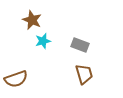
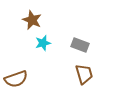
cyan star: moved 2 px down
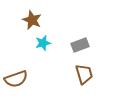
gray rectangle: rotated 42 degrees counterclockwise
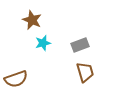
brown trapezoid: moved 1 px right, 2 px up
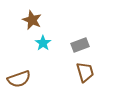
cyan star: rotated 21 degrees counterclockwise
brown semicircle: moved 3 px right
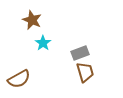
gray rectangle: moved 8 px down
brown semicircle: rotated 10 degrees counterclockwise
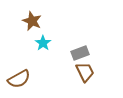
brown star: moved 1 px down
brown trapezoid: rotated 10 degrees counterclockwise
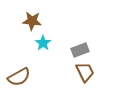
brown star: rotated 18 degrees counterclockwise
gray rectangle: moved 3 px up
brown semicircle: moved 2 px up
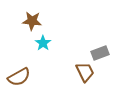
gray rectangle: moved 20 px right, 3 px down
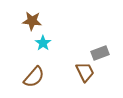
brown semicircle: moved 15 px right; rotated 20 degrees counterclockwise
